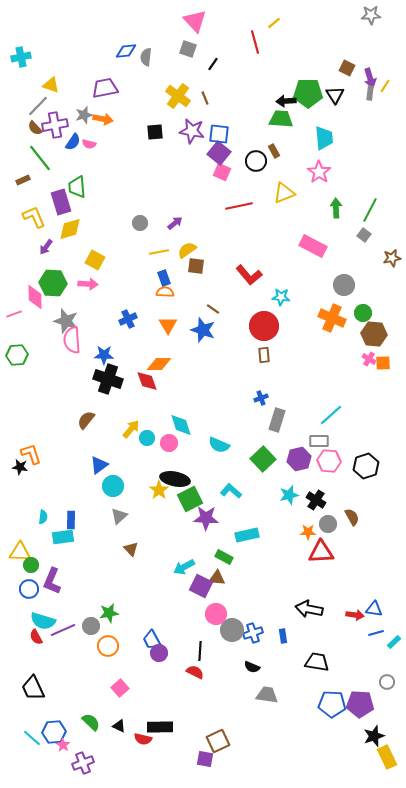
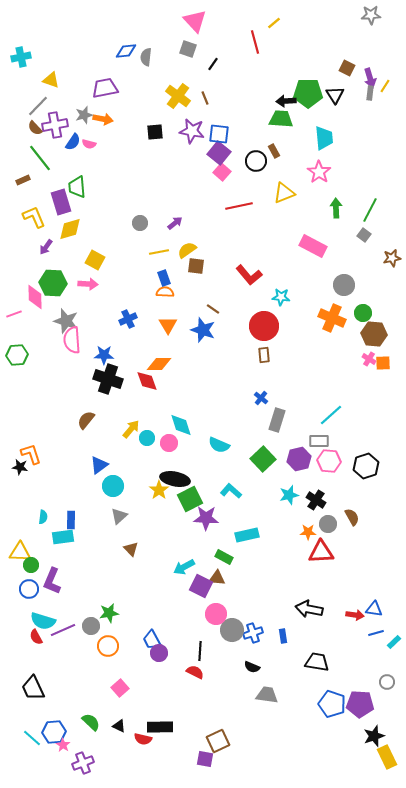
yellow triangle at (51, 85): moved 5 px up
pink square at (222, 172): rotated 18 degrees clockwise
blue cross at (261, 398): rotated 32 degrees counterclockwise
blue pentagon at (332, 704): rotated 16 degrees clockwise
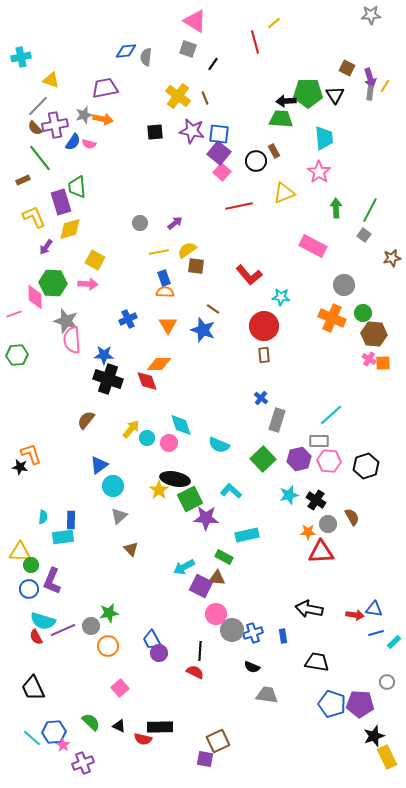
pink triangle at (195, 21): rotated 15 degrees counterclockwise
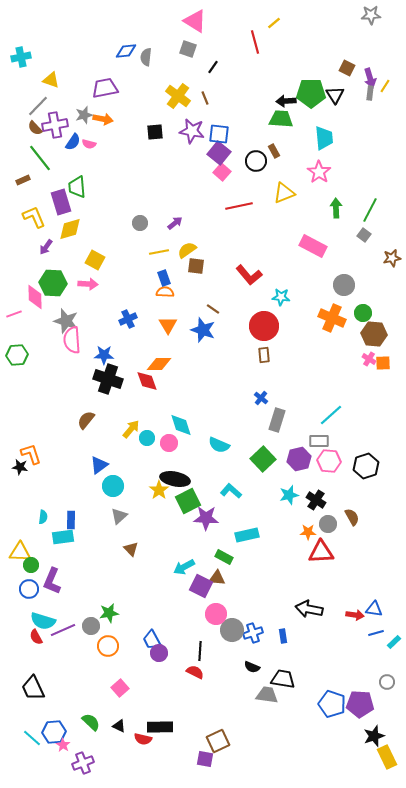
black line at (213, 64): moved 3 px down
green pentagon at (308, 93): moved 3 px right
green square at (190, 499): moved 2 px left, 2 px down
black trapezoid at (317, 662): moved 34 px left, 17 px down
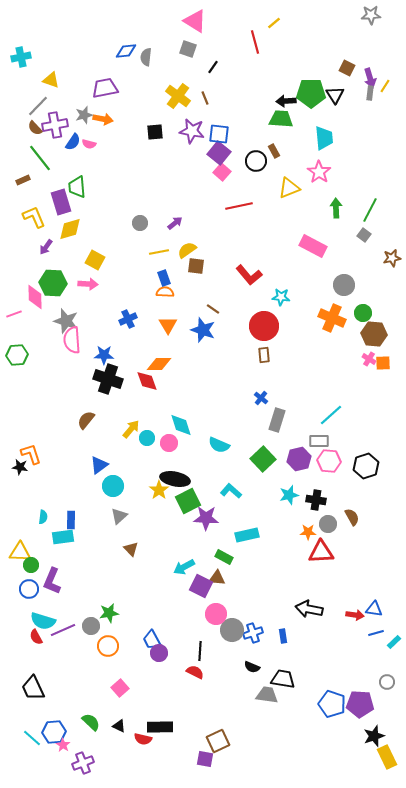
yellow triangle at (284, 193): moved 5 px right, 5 px up
black cross at (316, 500): rotated 24 degrees counterclockwise
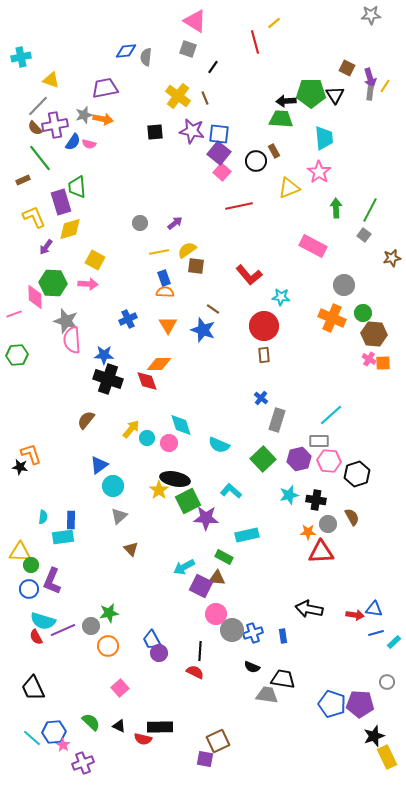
black hexagon at (366, 466): moved 9 px left, 8 px down
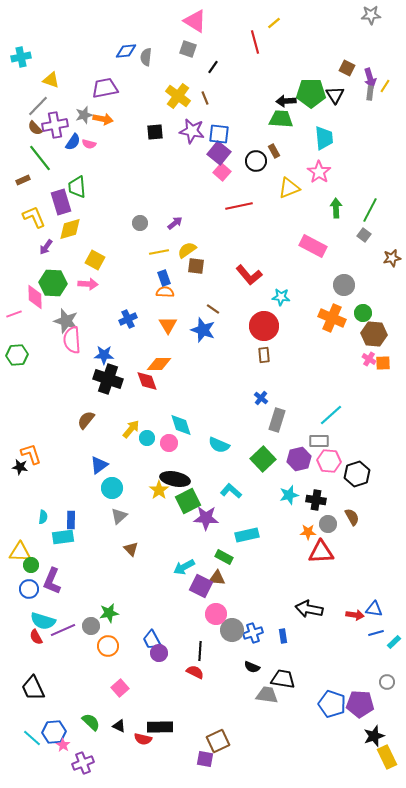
cyan circle at (113, 486): moved 1 px left, 2 px down
